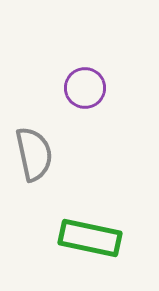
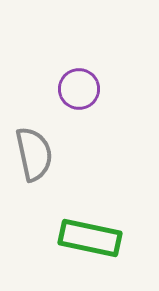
purple circle: moved 6 px left, 1 px down
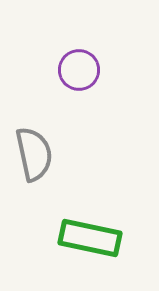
purple circle: moved 19 px up
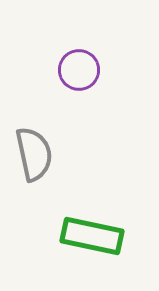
green rectangle: moved 2 px right, 2 px up
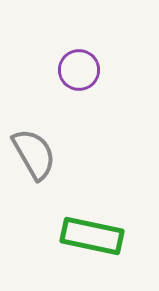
gray semicircle: rotated 18 degrees counterclockwise
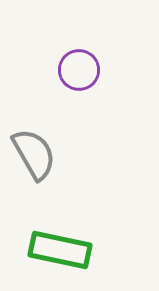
green rectangle: moved 32 px left, 14 px down
